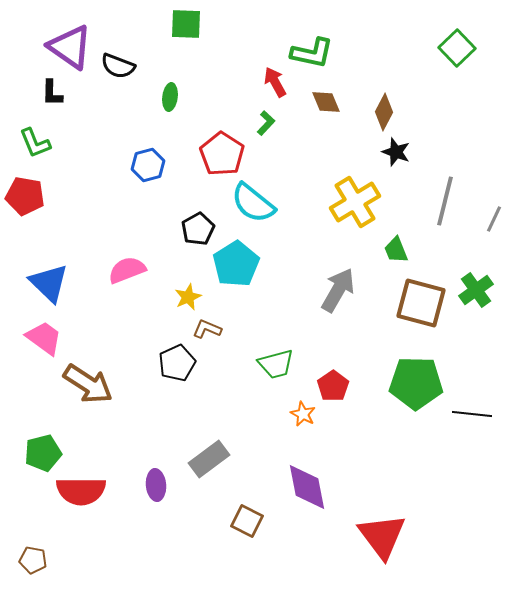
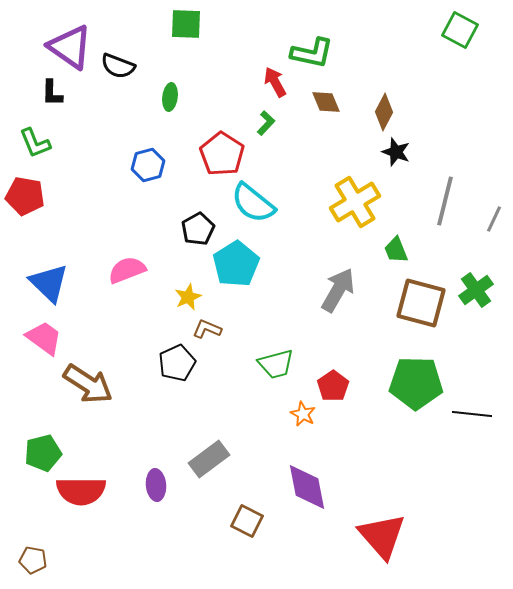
green square at (457, 48): moved 3 px right, 18 px up; rotated 18 degrees counterclockwise
red triangle at (382, 536): rotated 4 degrees counterclockwise
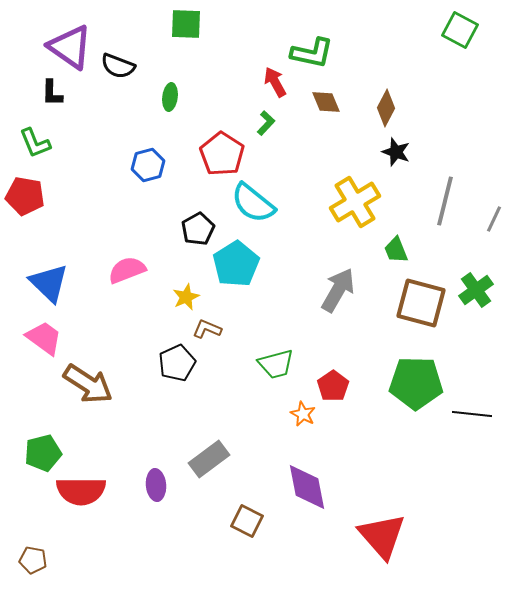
brown diamond at (384, 112): moved 2 px right, 4 px up
yellow star at (188, 297): moved 2 px left
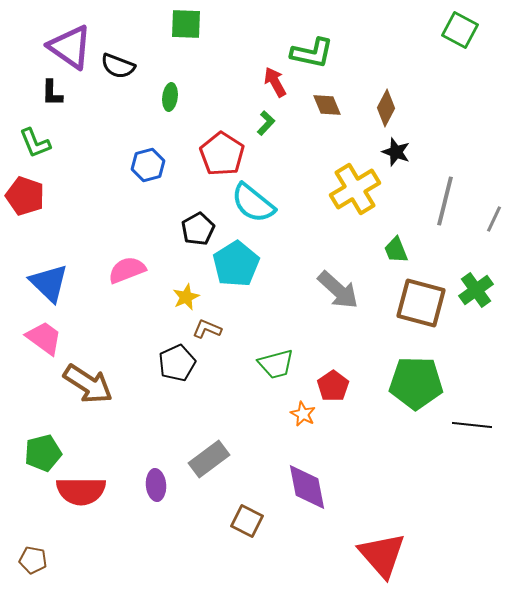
brown diamond at (326, 102): moved 1 px right, 3 px down
red pentagon at (25, 196): rotated 9 degrees clockwise
yellow cross at (355, 202): moved 13 px up
gray arrow at (338, 290): rotated 102 degrees clockwise
black line at (472, 414): moved 11 px down
red triangle at (382, 536): moved 19 px down
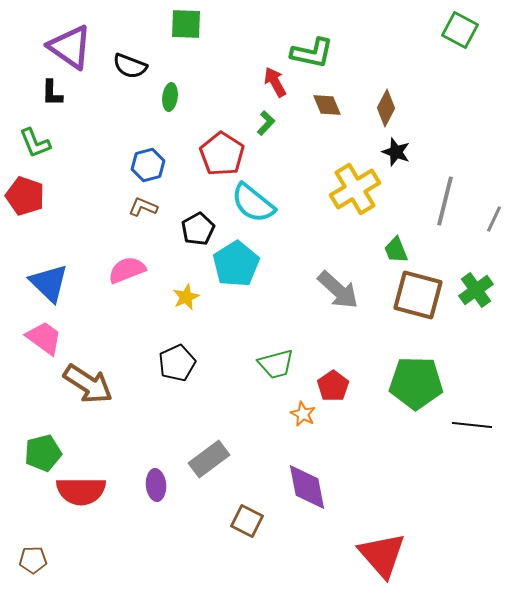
black semicircle at (118, 66): moved 12 px right
brown square at (421, 303): moved 3 px left, 8 px up
brown L-shape at (207, 329): moved 64 px left, 122 px up
brown pentagon at (33, 560): rotated 12 degrees counterclockwise
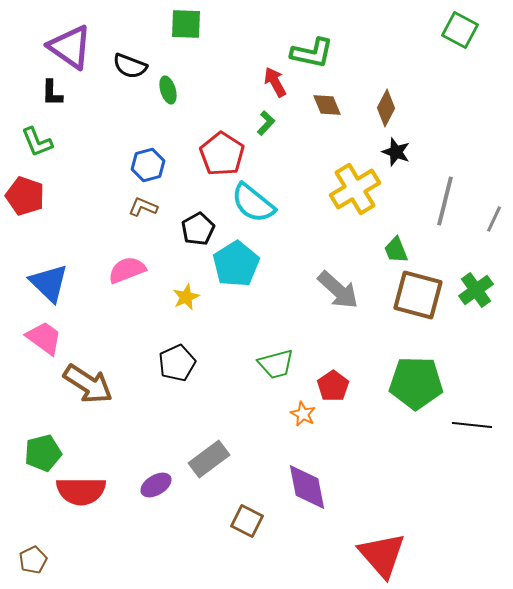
green ellipse at (170, 97): moved 2 px left, 7 px up; rotated 24 degrees counterclockwise
green L-shape at (35, 143): moved 2 px right, 1 px up
purple ellipse at (156, 485): rotated 64 degrees clockwise
brown pentagon at (33, 560): rotated 24 degrees counterclockwise
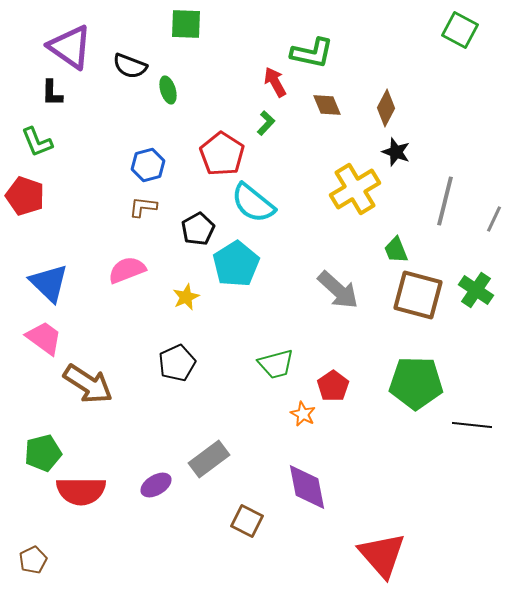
brown L-shape at (143, 207): rotated 16 degrees counterclockwise
green cross at (476, 290): rotated 20 degrees counterclockwise
